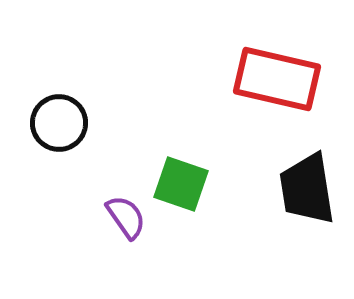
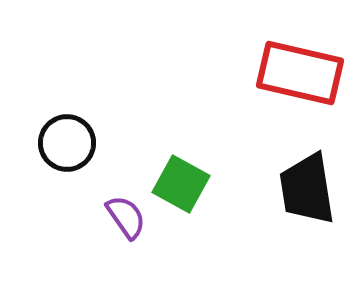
red rectangle: moved 23 px right, 6 px up
black circle: moved 8 px right, 20 px down
green square: rotated 10 degrees clockwise
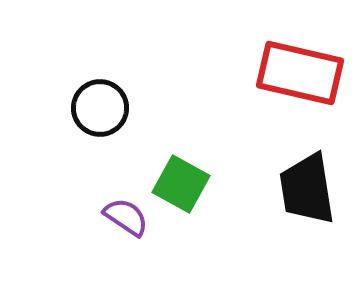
black circle: moved 33 px right, 35 px up
purple semicircle: rotated 21 degrees counterclockwise
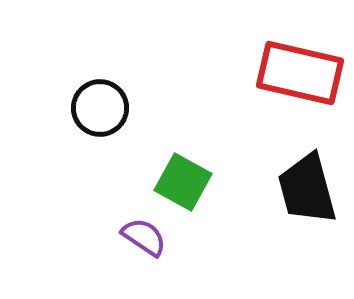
green square: moved 2 px right, 2 px up
black trapezoid: rotated 6 degrees counterclockwise
purple semicircle: moved 18 px right, 20 px down
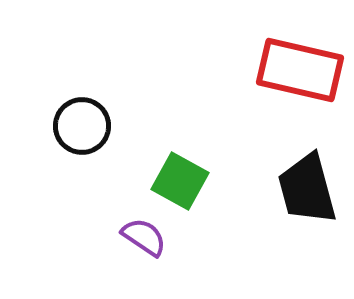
red rectangle: moved 3 px up
black circle: moved 18 px left, 18 px down
green square: moved 3 px left, 1 px up
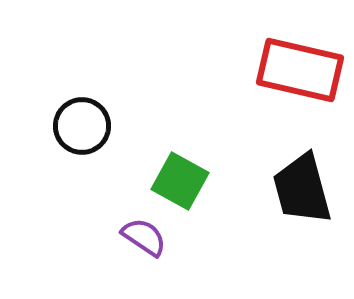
black trapezoid: moved 5 px left
